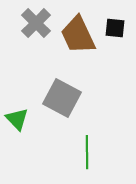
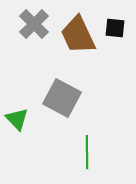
gray cross: moved 2 px left, 1 px down
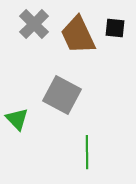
gray square: moved 3 px up
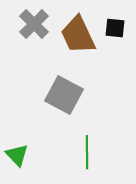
gray square: moved 2 px right
green triangle: moved 36 px down
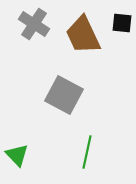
gray cross: rotated 12 degrees counterclockwise
black square: moved 7 px right, 5 px up
brown trapezoid: moved 5 px right
green line: rotated 12 degrees clockwise
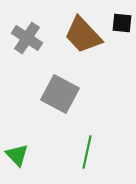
gray cross: moved 7 px left, 14 px down
brown trapezoid: rotated 18 degrees counterclockwise
gray square: moved 4 px left, 1 px up
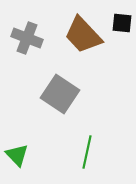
gray cross: rotated 12 degrees counterclockwise
gray square: rotated 6 degrees clockwise
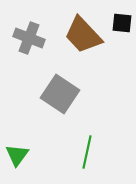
gray cross: moved 2 px right
green triangle: rotated 20 degrees clockwise
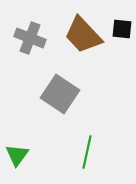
black square: moved 6 px down
gray cross: moved 1 px right
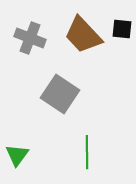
green line: rotated 12 degrees counterclockwise
